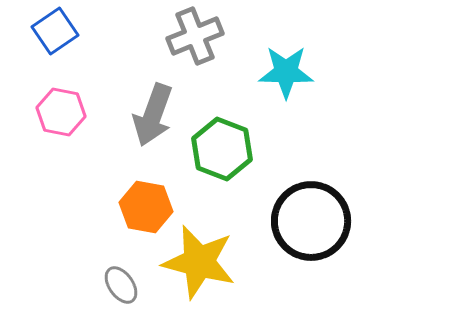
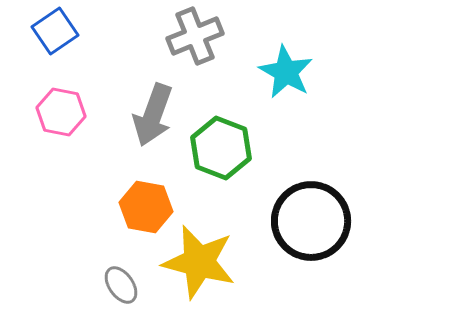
cyan star: rotated 28 degrees clockwise
green hexagon: moved 1 px left, 1 px up
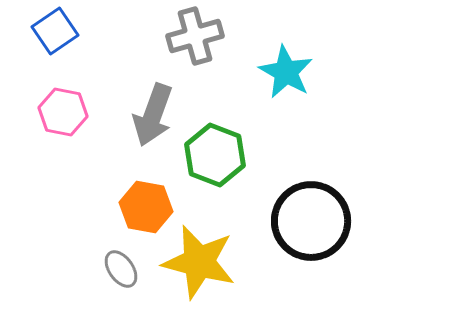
gray cross: rotated 6 degrees clockwise
pink hexagon: moved 2 px right
green hexagon: moved 6 px left, 7 px down
gray ellipse: moved 16 px up
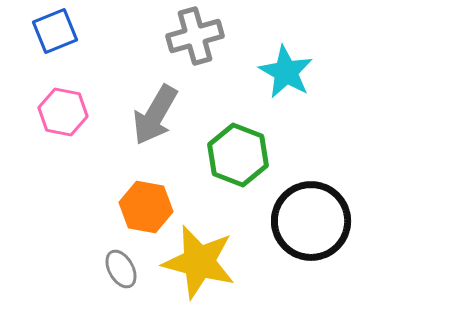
blue square: rotated 12 degrees clockwise
gray arrow: moved 2 px right; rotated 10 degrees clockwise
green hexagon: moved 23 px right
gray ellipse: rotated 6 degrees clockwise
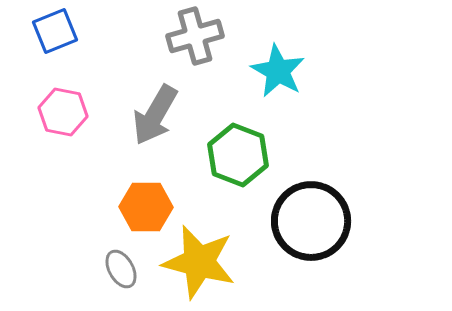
cyan star: moved 8 px left, 1 px up
orange hexagon: rotated 9 degrees counterclockwise
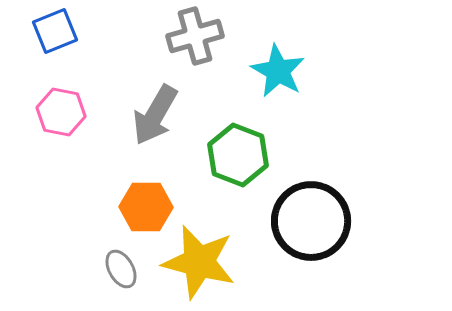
pink hexagon: moved 2 px left
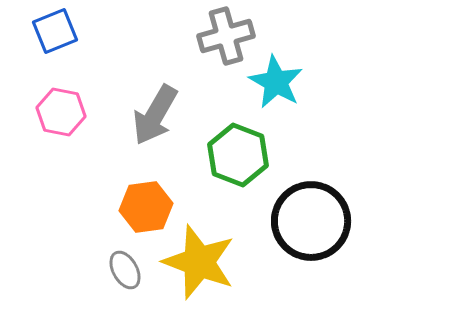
gray cross: moved 31 px right
cyan star: moved 2 px left, 11 px down
orange hexagon: rotated 9 degrees counterclockwise
yellow star: rotated 6 degrees clockwise
gray ellipse: moved 4 px right, 1 px down
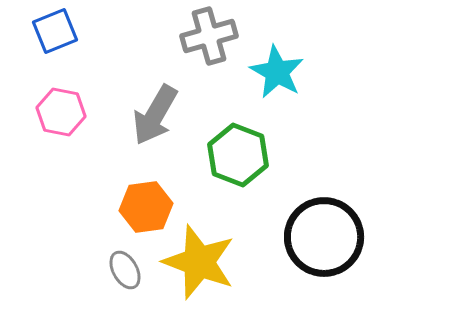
gray cross: moved 17 px left
cyan star: moved 1 px right, 10 px up
black circle: moved 13 px right, 16 px down
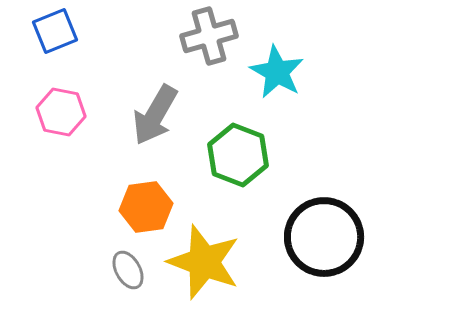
yellow star: moved 5 px right
gray ellipse: moved 3 px right
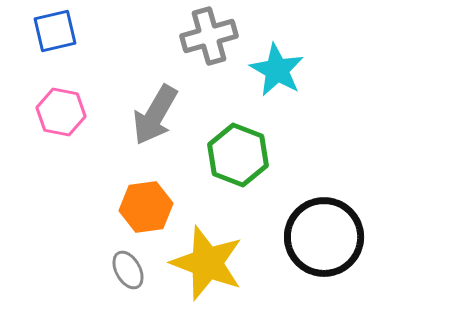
blue square: rotated 9 degrees clockwise
cyan star: moved 2 px up
yellow star: moved 3 px right, 1 px down
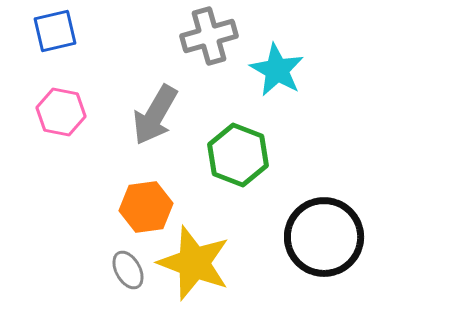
yellow star: moved 13 px left
